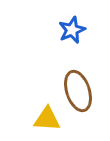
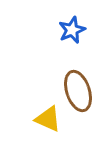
yellow triangle: moved 1 px right; rotated 20 degrees clockwise
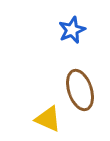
brown ellipse: moved 2 px right, 1 px up
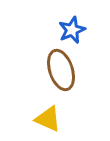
brown ellipse: moved 19 px left, 20 px up
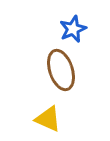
blue star: moved 1 px right, 1 px up
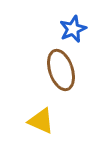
yellow triangle: moved 7 px left, 2 px down
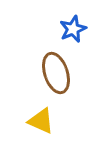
brown ellipse: moved 5 px left, 3 px down
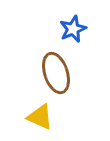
yellow triangle: moved 1 px left, 4 px up
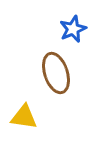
yellow triangle: moved 16 px left; rotated 16 degrees counterclockwise
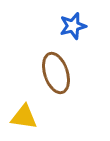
blue star: moved 3 px up; rotated 8 degrees clockwise
